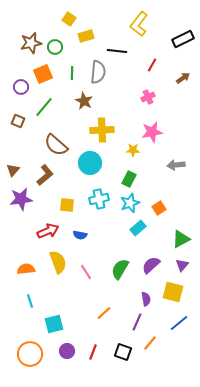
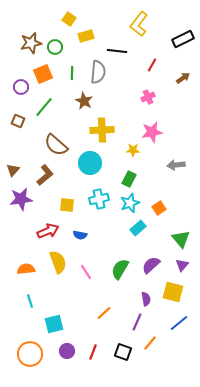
green triangle at (181, 239): rotated 42 degrees counterclockwise
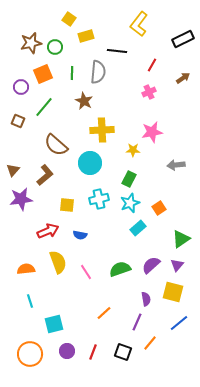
pink cross at (148, 97): moved 1 px right, 5 px up
green triangle at (181, 239): rotated 36 degrees clockwise
purple triangle at (182, 265): moved 5 px left
green semicircle at (120, 269): rotated 40 degrees clockwise
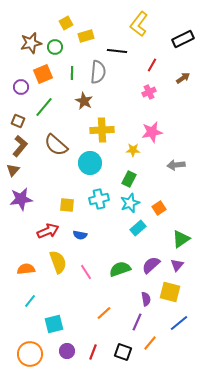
yellow square at (69, 19): moved 3 px left, 4 px down; rotated 24 degrees clockwise
brown L-shape at (45, 175): moved 25 px left, 29 px up; rotated 10 degrees counterclockwise
yellow square at (173, 292): moved 3 px left
cyan line at (30, 301): rotated 56 degrees clockwise
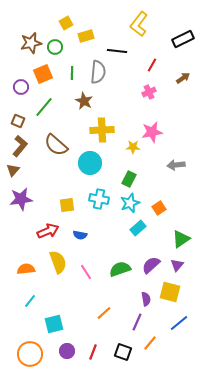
yellow star at (133, 150): moved 3 px up
cyan cross at (99, 199): rotated 24 degrees clockwise
yellow square at (67, 205): rotated 14 degrees counterclockwise
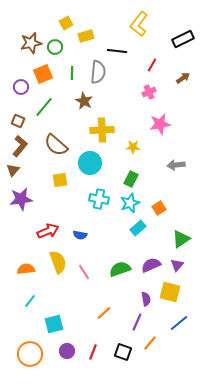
pink star at (152, 132): moved 8 px right, 8 px up
green rectangle at (129, 179): moved 2 px right
yellow square at (67, 205): moved 7 px left, 25 px up
purple semicircle at (151, 265): rotated 18 degrees clockwise
pink line at (86, 272): moved 2 px left
